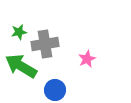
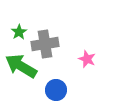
green star: rotated 21 degrees counterclockwise
pink star: rotated 24 degrees counterclockwise
blue circle: moved 1 px right
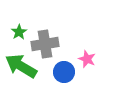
blue circle: moved 8 px right, 18 px up
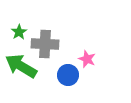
gray cross: rotated 12 degrees clockwise
blue circle: moved 4 px right, 3 px down
